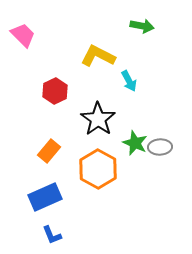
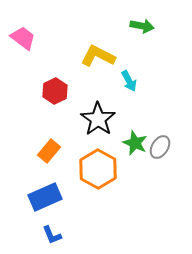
pink trapezoid: moved 3 px down; rotated 8 degrees counterclockwise
gray ellipse: rotated 55 degrees counterclockwise
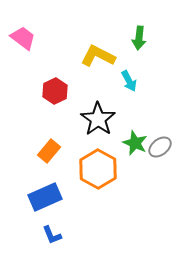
green arrow: moved 3 px left, 12 px down; rotated 85 degrees clockwise
gray ellipse: rotated 20 degrees clockwise
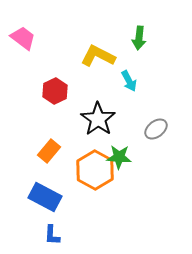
green star: moved 16 px left, 14 px down; rotated 20 degrees counterclockwise
gray ellipse: moved 4 px left, 18 px up
orange hexagon: moved 3 px left, 1 px down
blue rectangle: rotated 52 degrees clockwise
blue L-shape: rotated 25 degrees clockwise
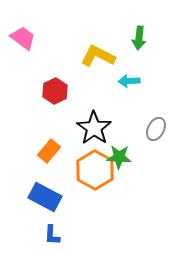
cyan arrow: rotated 115 degrees clockwise
black star: moved 4 px left, 9 px down
gray ellipse: rotated 25 degrees counterclockwise
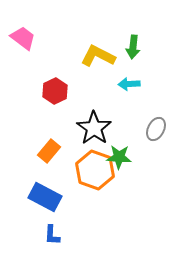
green arrow: moved 6 px left, 9 px down
cyan arrow: moved 3 px down
orange hexagon: rotated 9 degrees counterclockwise
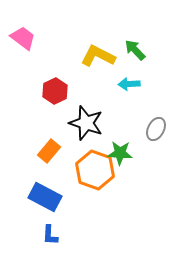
green arrow: moved 2 px right, 3 px down; rotated 130 degrees clockwise
black star: moved 8 px left, 5 px up; rotated 16 degrees counterclockwise
green star: moved 1 px right, 4 px up
blue L-shape: moved 2 px left
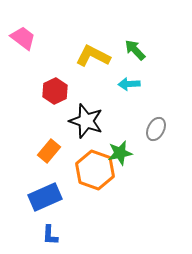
yellow L-shape: moved 5 px left
black star: moved 2 px up
green star: rotated 15 degrees counterclockwise
blue rectangle: rotated 52 degrees counterclockwise
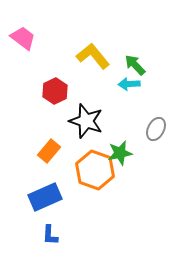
green arrow: moved 15 px down
yellow L-shape: rotated 24 degrees clockwise
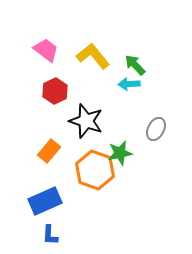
pink trapezoid: moved 23 px right, 12 px down
blue rectangle: moved 4 px down
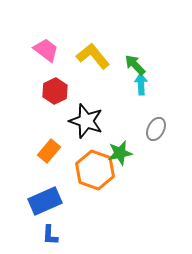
cyan arrow: moved 12 px right; rotated 90 degrees clockwise
